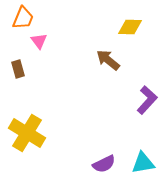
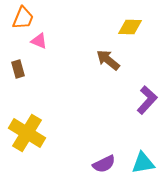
pink triangle: rotated 30 degrees counterclockwise
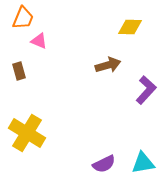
brown arrow: moved 5 px down; rotated 125 degrees clockwise
brown rectangle: moved 1 px right, 2 px down
purple L-shape: moved 1 px left, 10 px up
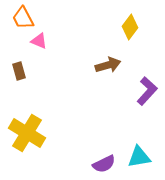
orange trapezoid: rotated 130 degrees clockwise
yellow diamond: rotated 55 degrees counterclockwise
purple L-shape: moved 1 px right, 1 px down
cyan triangle: moved 4 px left, 6 px up
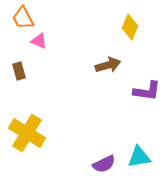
yellow diamond: rotated 15 degrees counterclockwise
purple L-shape: rotated 56 degrees clockwise
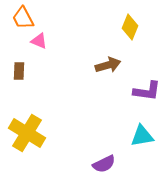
brown rectangle: rotated 18 degrees clockwise
cyan triangle: moved 3 px right, 21 px up
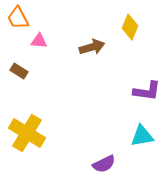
orange trapezoid: moved 5 px left
pink triangle: rotated 18 degrees counterclockwise
brown arrow: moved 16 px left, 18 px up
brown rectangle: rotated 60 degrees counterclockwise
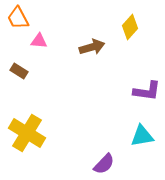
yellow diamond: rotated 20 degrees clockwise
purple semicircle: rotated 20 degrees counterclockwise
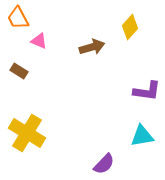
pink triangle: rotated 18 degrees clockwise
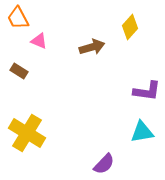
cyan triangle: moved 4 px up
